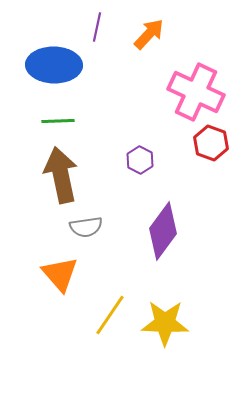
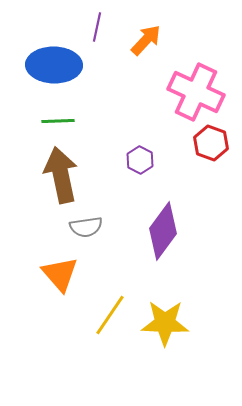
orange arrow: moved 3 px left, 6 px down
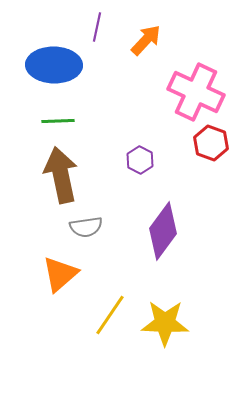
orange triangle: rotated 30 degrees clockwise
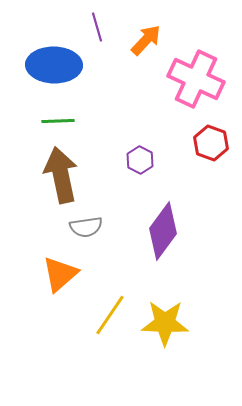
purple line: rotated 28 degrees counterclockwise
pink cross: moved 13 px up
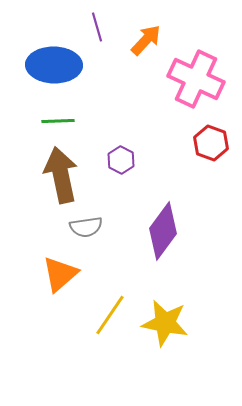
purple hexagon: moved 19 px left
yellow star: rotated 9 degrees clockwise
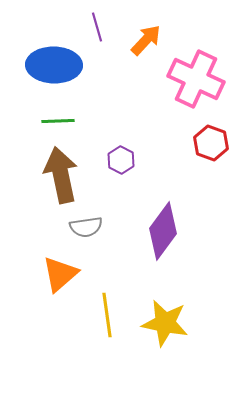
yellow line: moved 3 px left; rotated 42 degrees counterclockwise
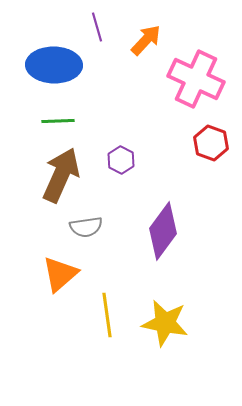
brown arrow: rotated 36 degrees clockwise
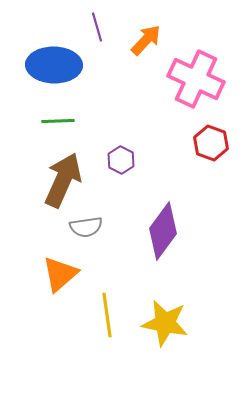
brown arrow: moved 2 px right, 5 px down
